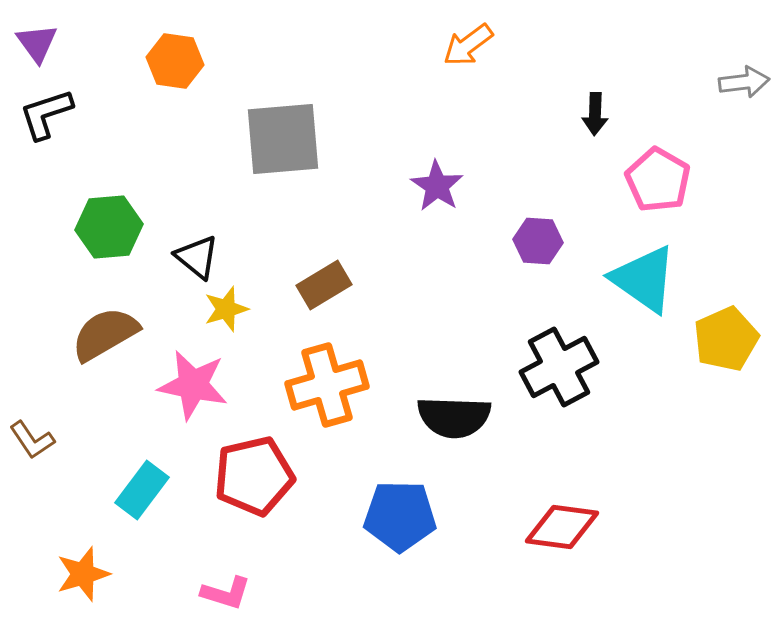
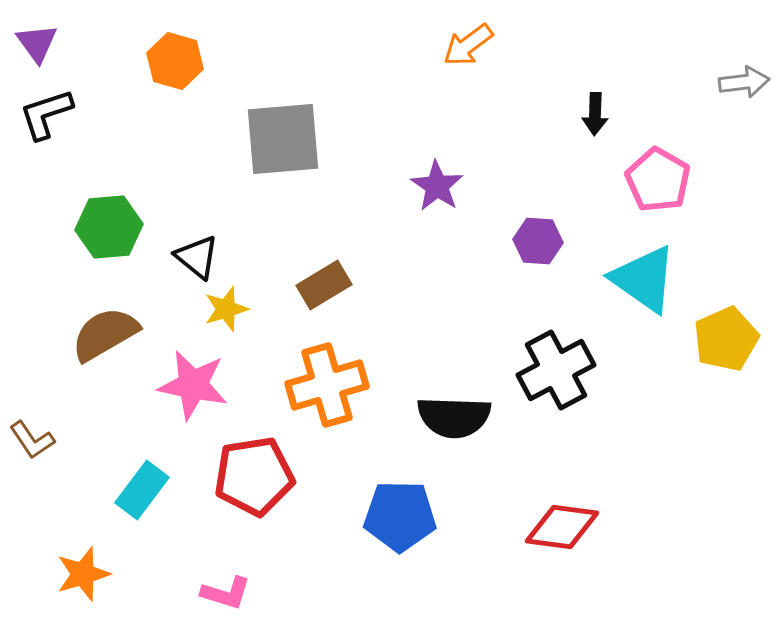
orange hexagon: rotated 8 degrees clockwise
black cross: moved 3 px left, 3 px down
red pentagon: rotated 4 degrees clockwise
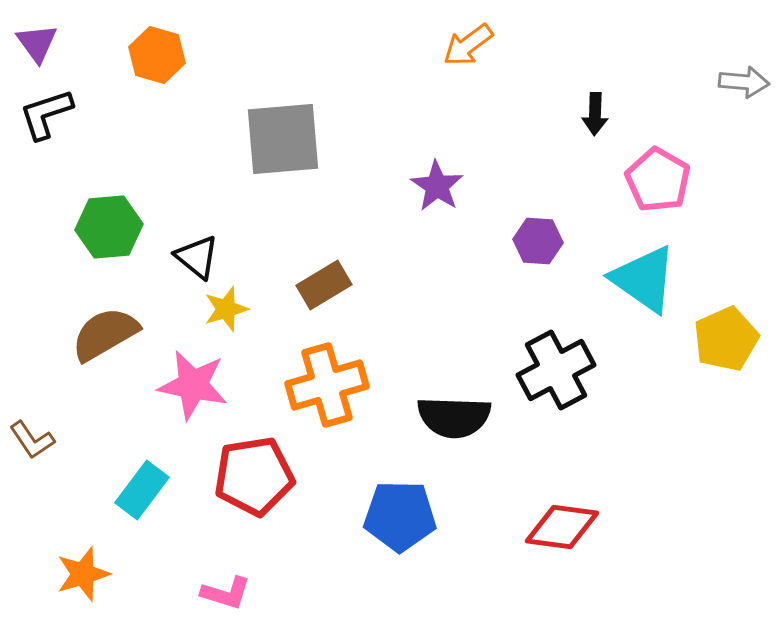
orange hexagon: moved 18 px left, 6 px up
gray arrow: rotated 12 degrees clockwise
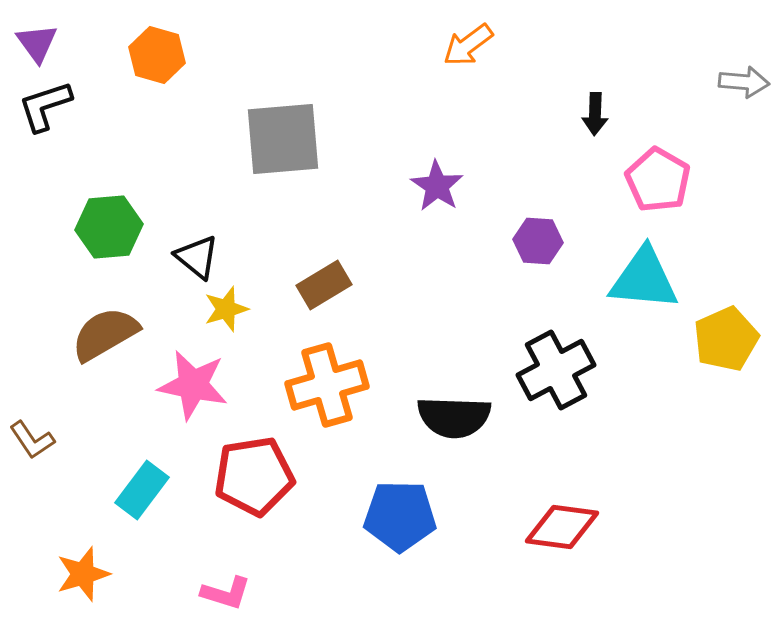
black L-shape: moved 1 px left, 8 px up
cyan triangle: rotated 30 degrees counterclockwise
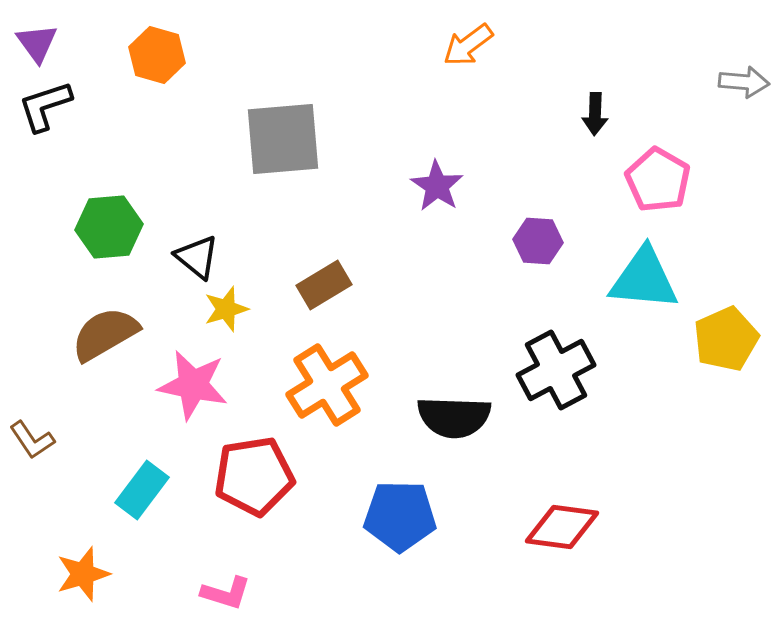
orange cross: rotated 16 degrees counterclockwise
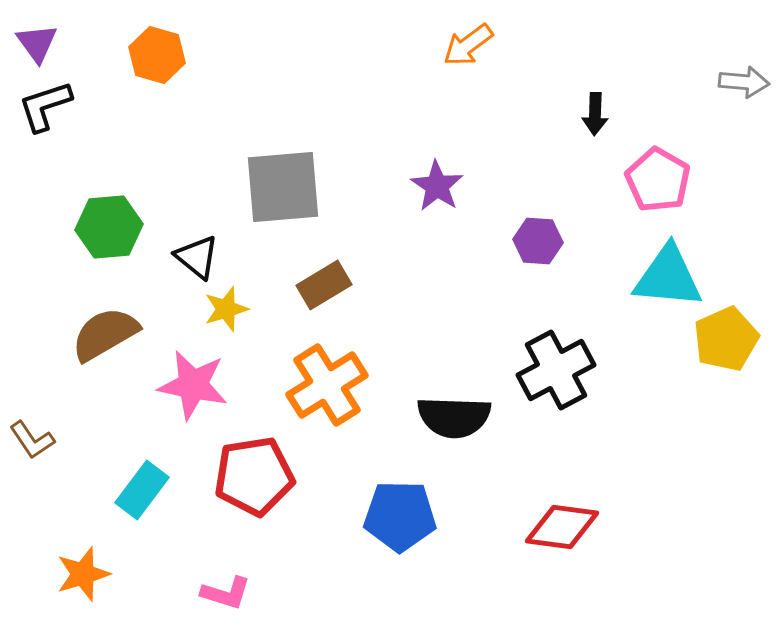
gray square: moved 48 px down
cyan triangle: moved 24 px right, 2 px up
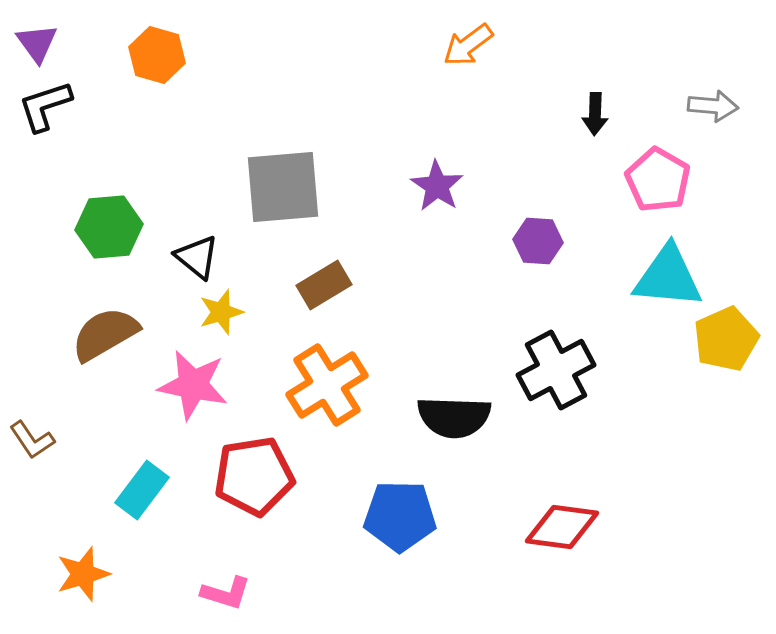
gray arrow: moved 31 px left, 24 px down
yellow star: moved 5 px left, 3 px down
